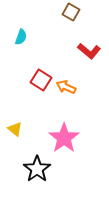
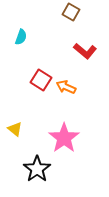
red L-shape: moved 4 px left
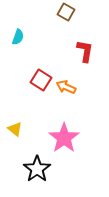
brown square: moved 5 px left
cyan semicircle: moved 3 px left
red L-shape: rotated 120 degrees counterclockwise
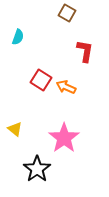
brown square: moved 1 px right, 1 px down
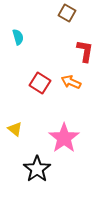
cyan semicircle: rotated 35 degrees counterclockwise
red square: moved 1 px left, 3 px down
orange arrow: moved 5 px right, 5 px up
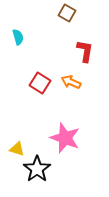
yellow triangle: moved 2 px right, 20 px down; rotated 21 degrees counterclockwise
pink star: moved 1 px right; rotated 16 degrees counterclockwise
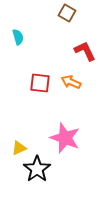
red L-shape: rotated 35 degrees counterclockwise
red square: rotated 25 degrees counterclockwise
yellow triangle: moved 2 px right, 1 px up; rotated 42 degrees counterclockwise
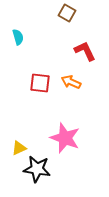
black star: rotated 28 degrees counterclockwise
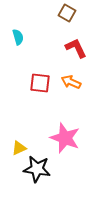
red L-shape: moved 9 px left, 3 px up
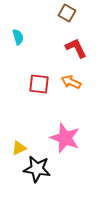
red square: moved 1 px left, 1 px down
